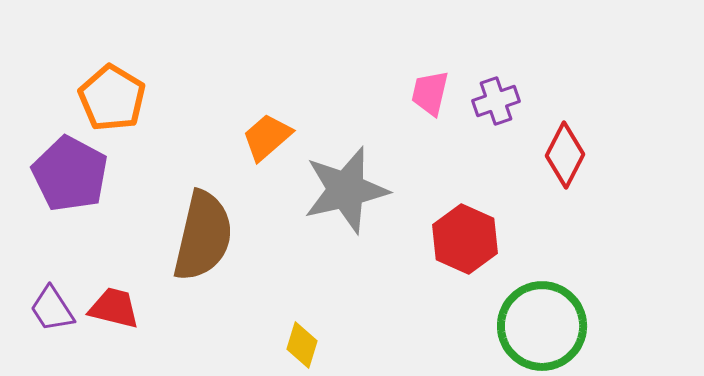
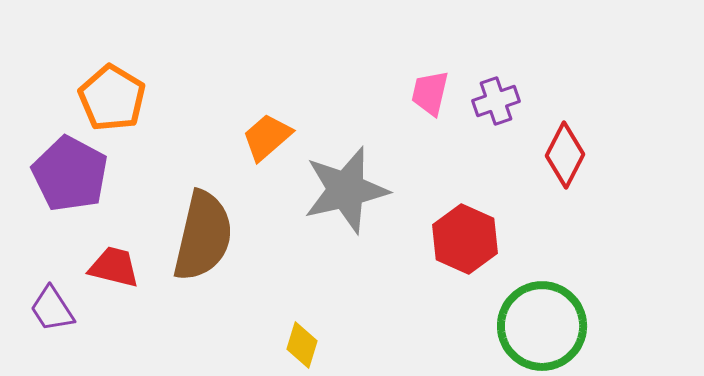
red trapezoid: moved 41 px up
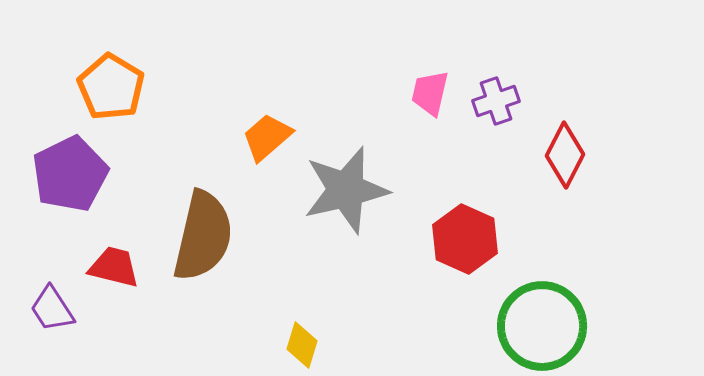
orange pentagon: moved 1 px left, 11 px up
purple pentagon: rotated 18 degrees clockwise
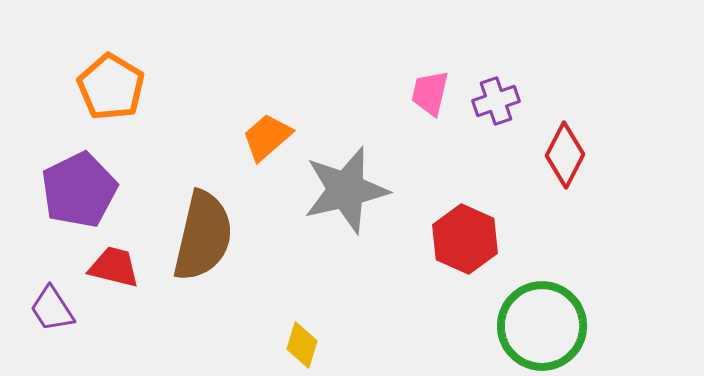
purple pentagon: moved 9 px right, 16 px down
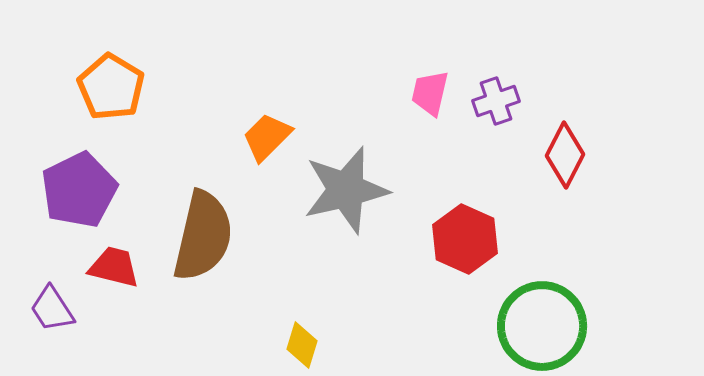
orange trapezoid: rotated 4 degrees counterclockwise
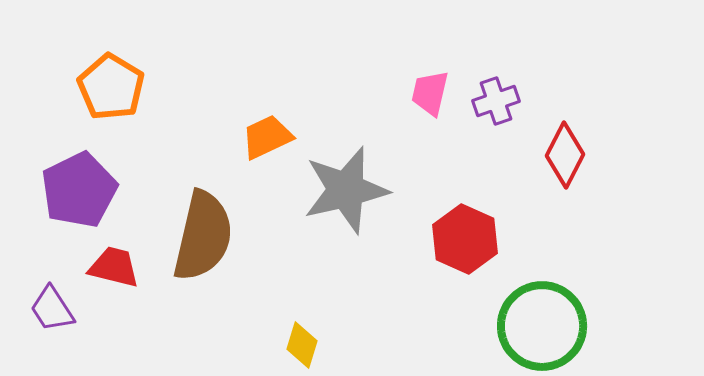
orange trapezoid: rotated 20 degrees clockwise
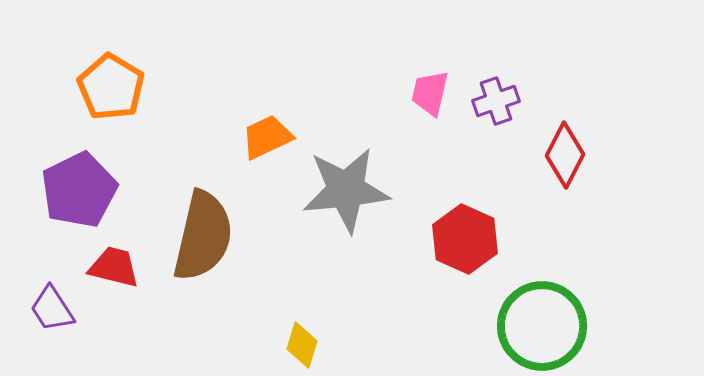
gray star: rotated 8 degrees clockwise
